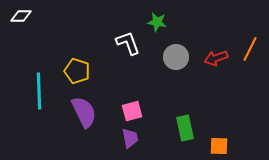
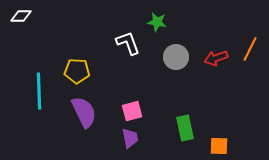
yellow pentagon: rotated 15 degrees counterclockwise
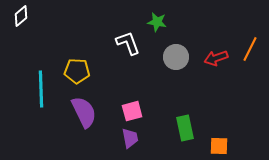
white diamond: rotated 40 degrees counterclockwise
cyan line: moved 2 px right, 2 px up
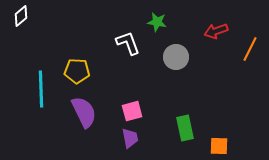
red arrow: moved 27 px up
